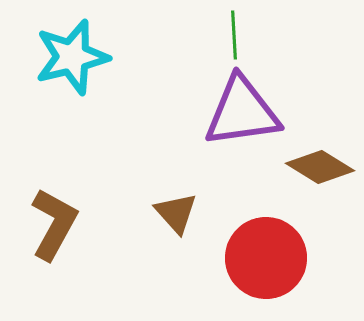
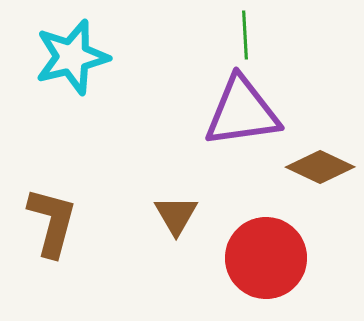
green line: moved 11 px right
brown diamond: rotated 6 degrees counterclockwise
brown triangle: moved 2 px down; rotated 12 degrees clockwise
brown L-shape: moved 2 px left, 2 px up; rotated 14 degrees counterclockwise
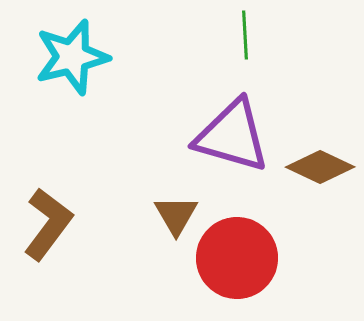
purple triangle: moved 10 px left, 24 px down; rotated 24 degrees clockwise
brown L-shape: moved 4 px left, 2 px down; rotated 22 degrees clockwise
red circle: moved 29 px left
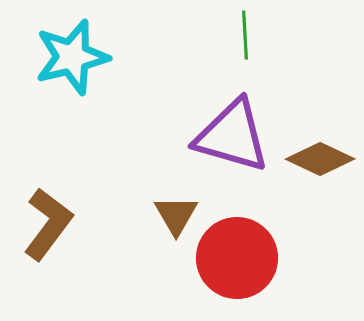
brown diamond: moved 8 px up
